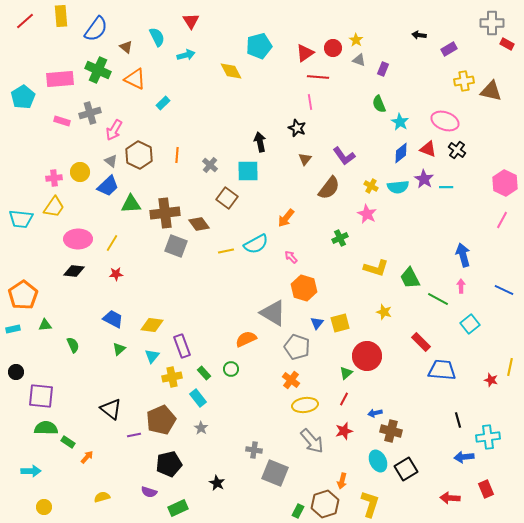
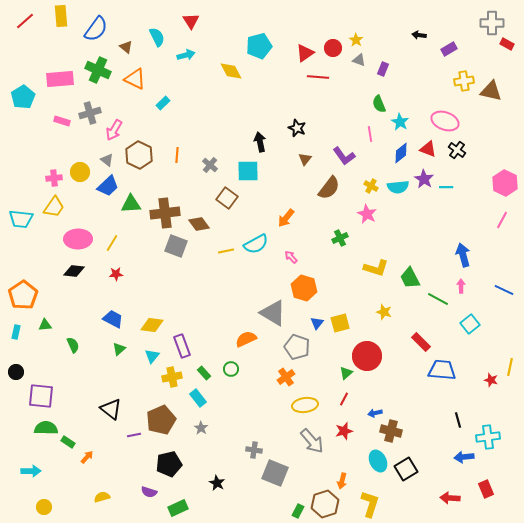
pink line at (310, 102): moved 60 px right, 32 px down
gray triangle at (111, 161): moved 4 px left, 1 px up
cyan rectangle at (13, 329): moved 3 px right, 3 px down; rotated 64 degrees counterclockwise
orange cross at (291, 380): moved 5 px left, 3 px up; rotated 18 degrees clockwise
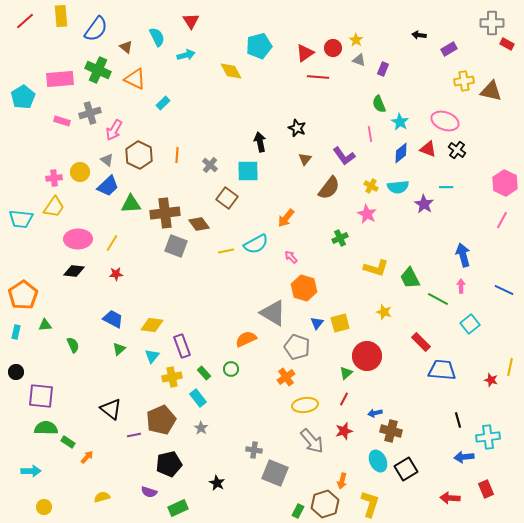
purple star at (424, 179): moved 25 px down
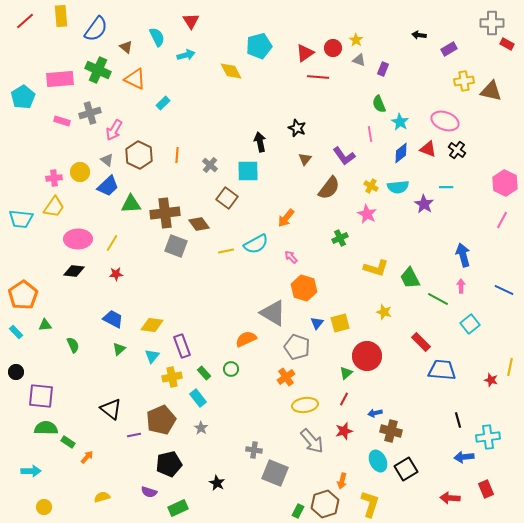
cyan rectangle at (16, 332): rotated 56 degrees counterclockwise
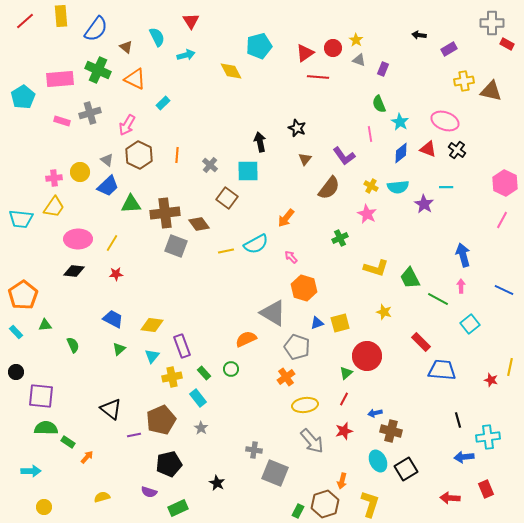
pink arrow at (114, 130): moved 13 px right, 5 px up
blue triangle at (317, 323): rotated 32 degrees clockwise
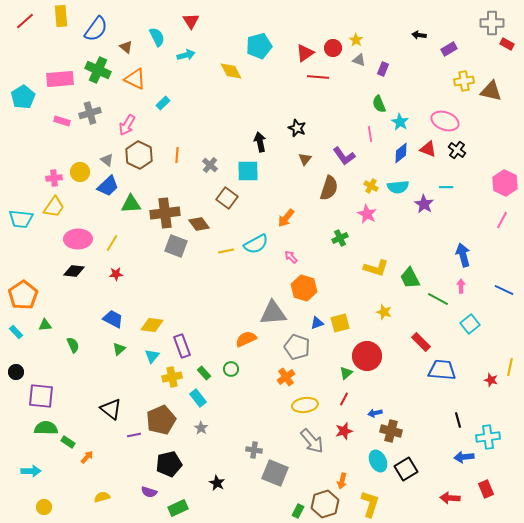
brown semicircle at (329, 188): rotated 20 degrees counterclockwise
gray triangle at (273, 313): rotated 36 degrees counterclockwise
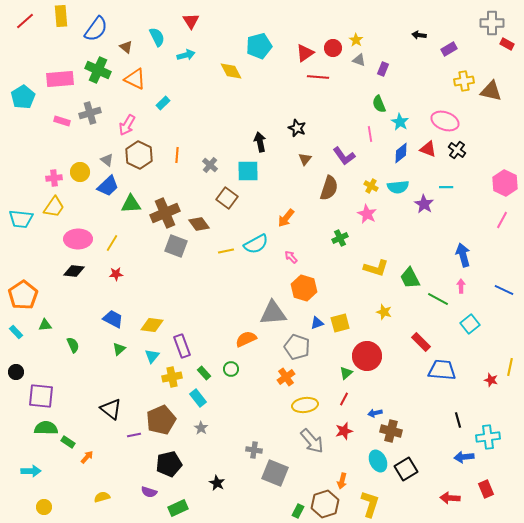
brown cross at (165, 213): rotated 16 degrees counterclockwise
